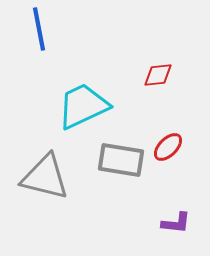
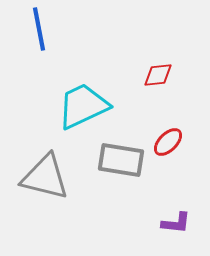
red ellipse: moved 5 px up
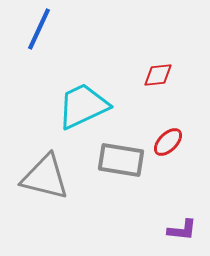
blue line: rotated 36 degrees clockwise
purple L-shape: moved 6 px right, 7 px down
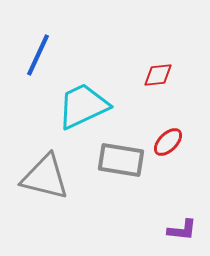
blue line: moved 1 px left, 26 px down
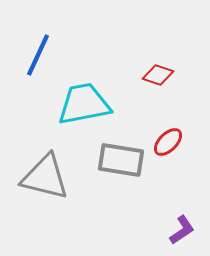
red diamond: rotated 24 degrees clockwise
cyan trapezoid: moved 1 px right, 2 px up; rotated 14 degrees clockwise
purple L-shape: rotated 40 degrees counterclockwise
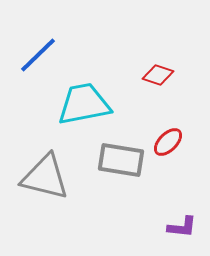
blue line: rotated 21 degrees clockwise
purple L-shape: moved 3 px up; rotated 40 degrees clockwise
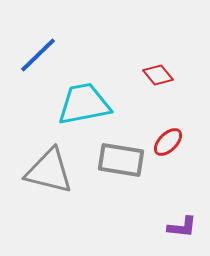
red diamond: rotated 32 degrees clockwise
gray triangle: moved 4 px right, 6 px up
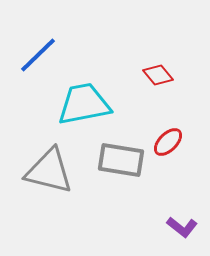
purple L-shape: rotated 32 degrees clockwise
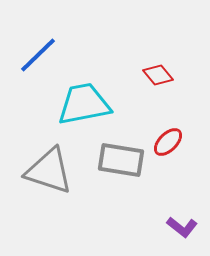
gray triangle: rotated 4 degrees clockwise
